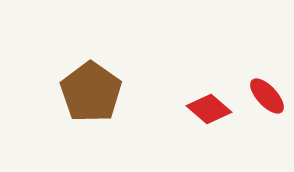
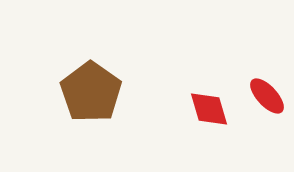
red diamond: rotated 33 degrees clockwise
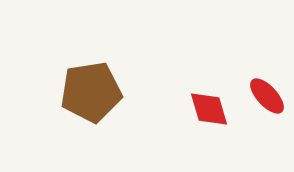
brown pentagon: rotated 28 degrees clockwise
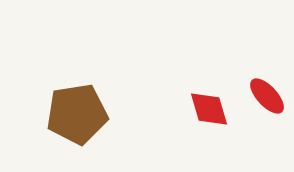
brown pentagon: moved 14 px left, 22 px down
